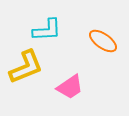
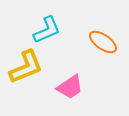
cyan L-shape: rotated 20 degrees counterclockwise
orange ellipse: moved 1 px down
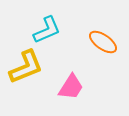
pink trapezoid: moved 1 px right; rotated 24 degrees counterclockwise
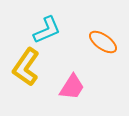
yellow L-shape: rotated 147 degrees clockwise
pink trapezoid: moved 1 px right
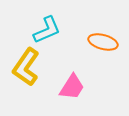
orange ellipse: rotated 20 degrees counterclockwise
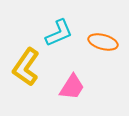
cyan L-shape: moved 12 px right, 3 px down
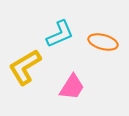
cyan L-shape: moved 1 px right, 1 px down
yellow L-shape: moved 1 px left; rotated 24 degrees clockwise
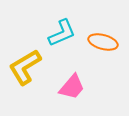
cyan L-shape: moved 2 px right, 1 px up
pink trapezoid: rotated 8 degrees clockwise
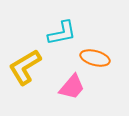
cyan L-shape: rotated 12 degrees clockwise
orange ellipse: moved 8 px left, 16 px down
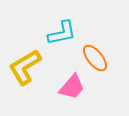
orange ellipse: rotated 36 degrees clockwise
